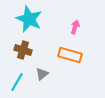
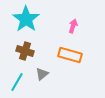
cyan star: moved 3 px left; rotated 12 degrees clockwise
pink arrow: moved 2 px left, 1 px up
brown cross: moved 2 px right, 1 px down
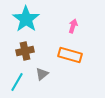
brown cross: rotated 30 degrees counterclockwise
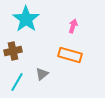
brown cross: moved 12 px left
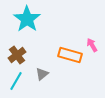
cyan star: moved 1 px right
pink arrow: moved 19 px right, 19 px down; rotated 48 degrees counterclockwise
brown cross: moved 4 px right, 4 px down; rotated 24 degrees counterclockwise
cyan line: moved 1 px left, 1 px up
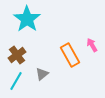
orange rectangle: rotated 45 degrees clockwise
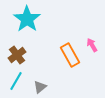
gray triangle: moved 2 px left, 13 px down
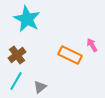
cyan star: rotated 8 degrees counterclockwise
orange rectangle: rotated 35 degrees counterclockwise
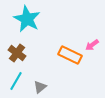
pink arrow: rotated 96 degrees counterclockwise
brown cross: moved 2 px up; rotated 18 degrees counterclockwise
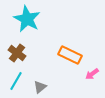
pink arrow: moved 29 px down
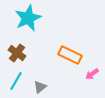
cyan star: moved 1 px right, 1 px up; rotated 20 degrees clockwise
